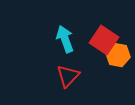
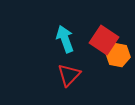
red triangle: moved 1 px right, 1 px up
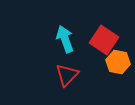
orange hexagon: moved 7 px down
red triangle: moved 2 px left
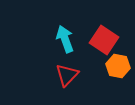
orange hexagon: moved 4 px down
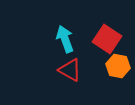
red square: moved 3 px right, 1 px up
red triangle: moved 3 px right, 5 px up; rotated 45 degrees counterclockwise
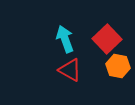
red square: rotated 12 degrees clockwise
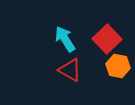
cyan arrow: rotated 12 degrees counterclockwise
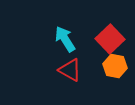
red square: moved 3 px right
orange hexagon: moved 3 px left
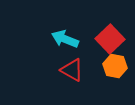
cyan arrow: rotated 36 degrees counterclockwise
red triangle: moved 2 px right
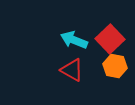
cyan arrow: moved 9 px right, 1 px down
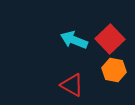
orange hexagon: moved 1 px left, 4 px down
red triangle: moved 15 px down
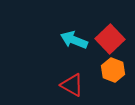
orange hexagon: moved 1 px left; rotated 10 degrees clockwise
